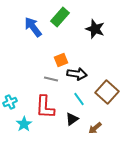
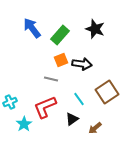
green rectangle: moved 18 px down
blue arrow: moved 1 px left, 1 px down
black arrow: moved 5 px right, 10 px up
brown square: rotated 15 degrees clockwise
red L-shape: rotated 65 degrees clockwise
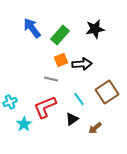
black star: rotated 30 degrees counterclockwise
black arrow: rotated 12 degrees counterclockwise
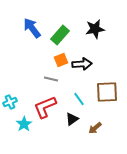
brown square: rotated 30 degrees clockwise
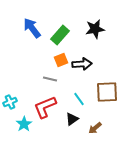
gray line: moved 1 px left
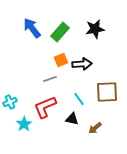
green rectangle: moved 3 px up
gray line: rotated 32 degrees counterclockwise
black triangle: rotated 48 degrees clockwise
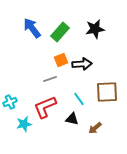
cyan star: rotated 21 degrees clockwise
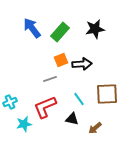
brown square: moved 2 px down
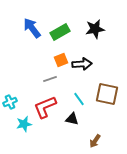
green rectangle: rotated 18 degrees clockwise
brown square: rotated 15 degrees clockwise
brown arrow: moved 13 px down; rotated 16 degrees counterclockwise
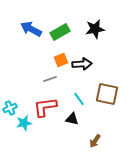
blue arrow: moved 1 px left, 1 px down; rotated 25 degrees counterclockwise
cyan cross: moved 6 px down
red L-shape: rotated 15 degrees clockwise
cyan star: moved 1 px up
